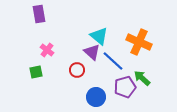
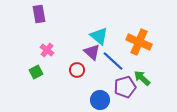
green square: rotated 16 degrees counterclockwise
blue circle: moved 4 px right, 3 px down
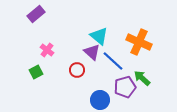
purple rectangle: moved 3 px left; rotated 60 degrees clockwise
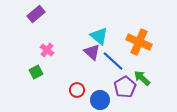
red circle: moved 20 px down
purple pentagon: rotated 15 degrees counterclockwise
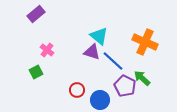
orange cross: moved 6 px right
purple triangle: rotated 24 degrees counterclockwise
purple pentagon: moved 1 px up; rotated 15 degrees counterclockwise
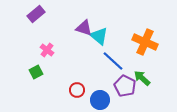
purple triangle: moved 8 px left, 24 px up
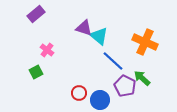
red circle: moved 2 px right, 3 px down
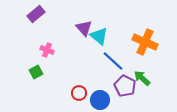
purple triangle: rotated 30 degrees clockwise
pink cross: rotated 16 degrees counterclockwise
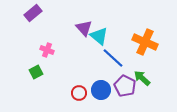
purple rectangle: moved 3 px left, 1 px up
blue line: moved 3 px up
blue circle: moved 1 px right, 10 px up
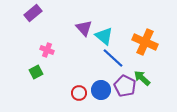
cyan triangle: moved 5 px right
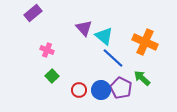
green square: moved 16 px right, 4 px down; rotated 16 degrees counterclockwise
purple pentagon: moved 4 px left, 2 px down
red circle: moved 3 px up
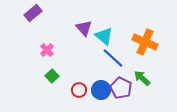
pink cross: rotated 24 degrees clockwise
